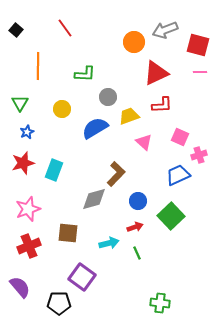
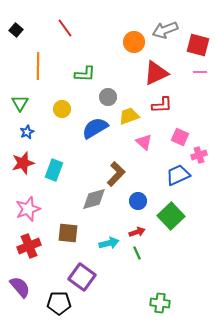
red arrow: moved 2 px right, 5 px down
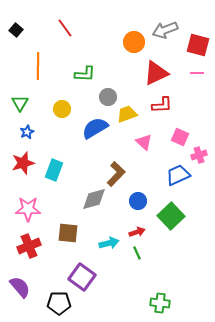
pink line: moved 3 px left, 1 px down
yellow trapezoid: moved 2 px left, 2 px up
pink star: rotated 20 degrees clockwise
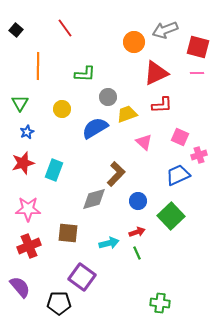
red square: moved 2 px down
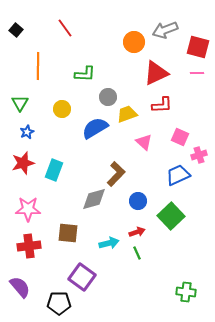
red cross: rotated 15 degrees clockwise
green cross: moved 26 px right, 11 px up
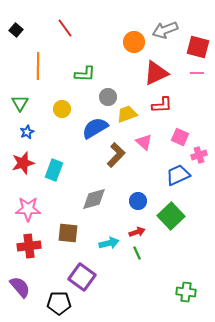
brown L-shape: moved 19 px up
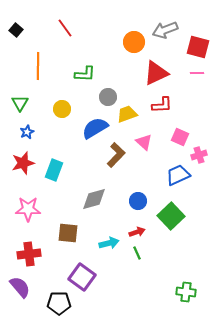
red cross: moved 8 px down
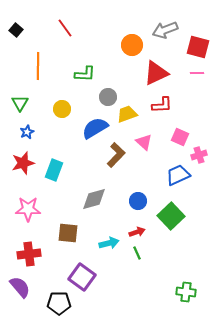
orange circle: moved 2 px left, 3 px down
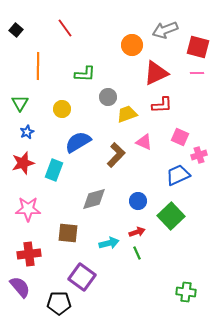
blue semicircle: moved 17 px left, 14 px down
pink triangle: rotated 18 degrees counterclockwise
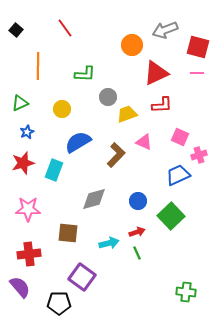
green triangle: rotated 36 degrees clockwise
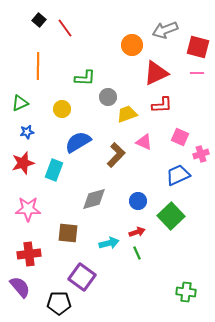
black square: moved 23 px right, 10 px up
green L-shape: moved 4 px down
blue star: rotated 16 degrees clockwise
pink cross: moved 2 px right, 1 px up
